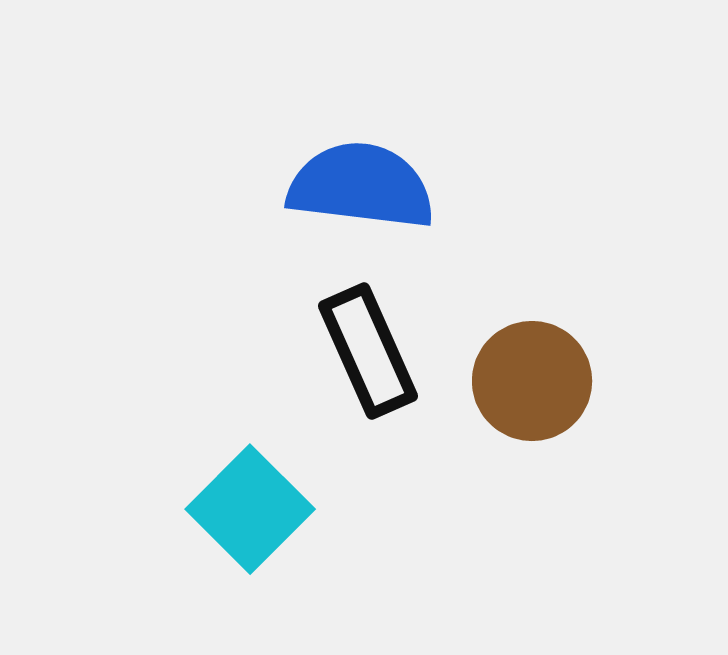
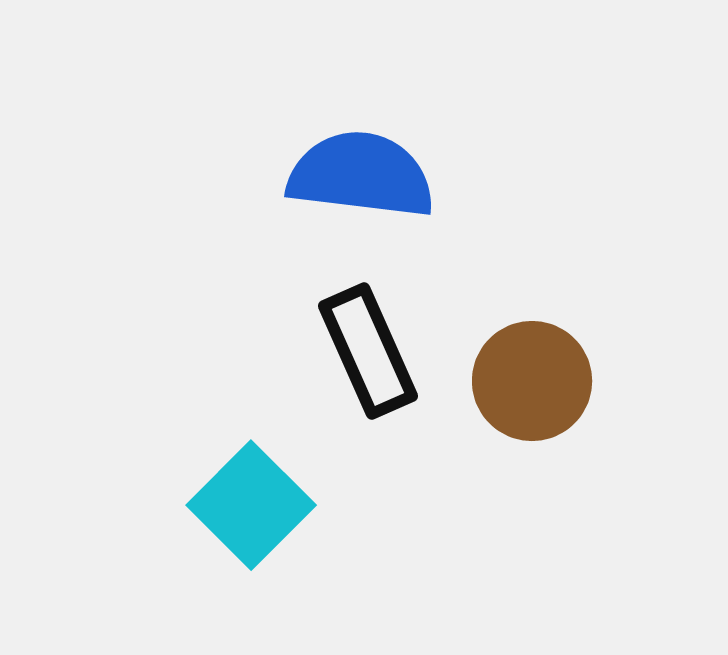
blue semicircle: moved 11 px up
cyan square: moved 1 px right, 4 px up
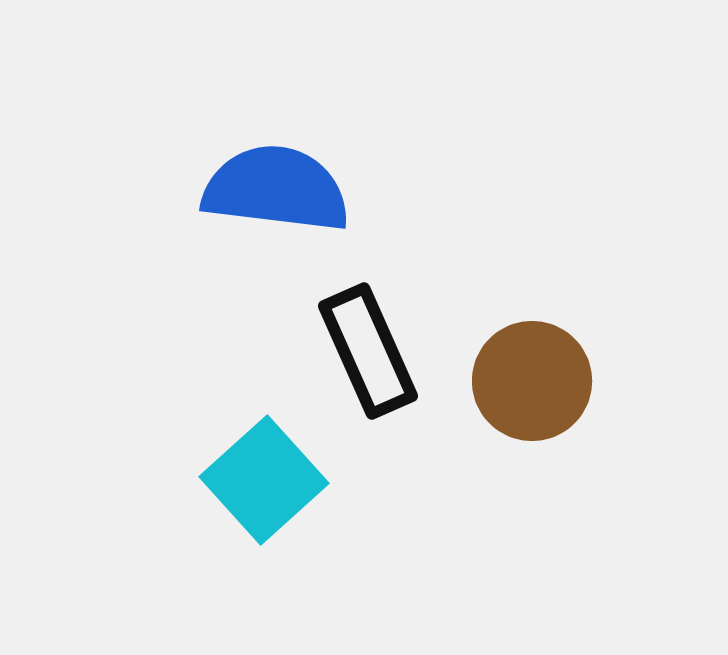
blue semicircle: moved 85 px left, 14 px down
cyan square: moved 13 px right, 25 px up; rotated 3 degrees clockwise
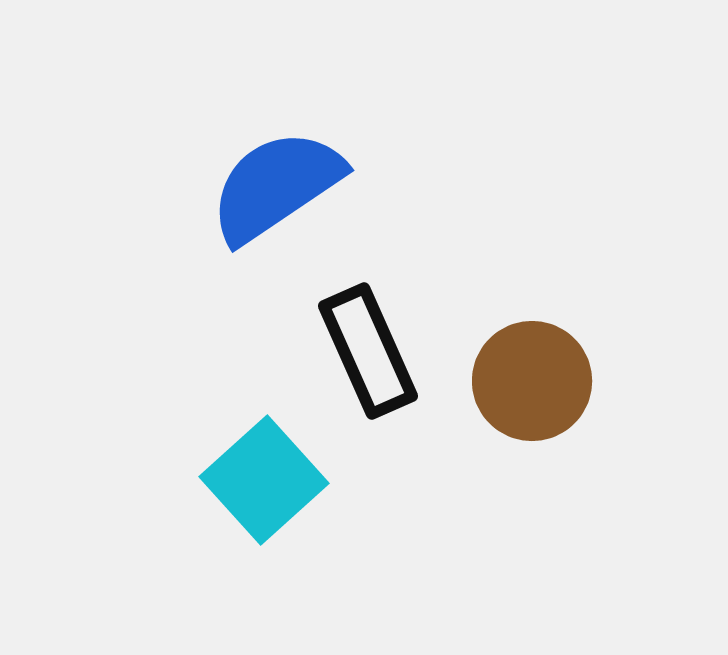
blue semicircle: moved 3 px up; rotated 41 degrees counterclockwise
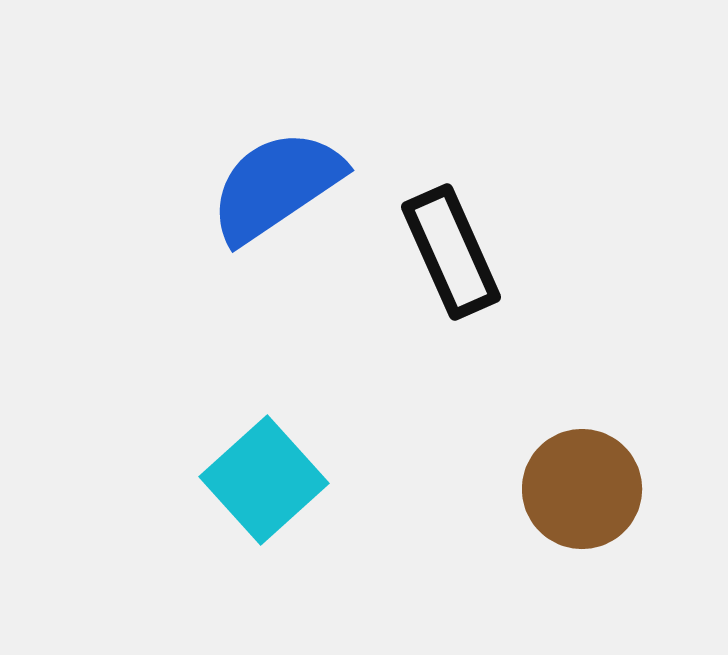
black rectangle: moved 83 px right, 99 px up
brown circle: moved 50 px right, 108 px down
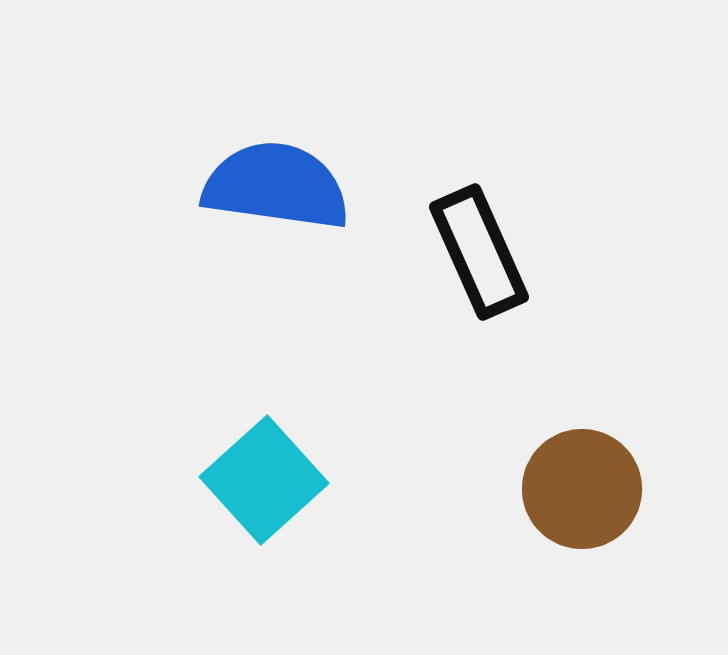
blue semicircle: rotated 42 degrees clockwise
black rectangle: moved 28 px right
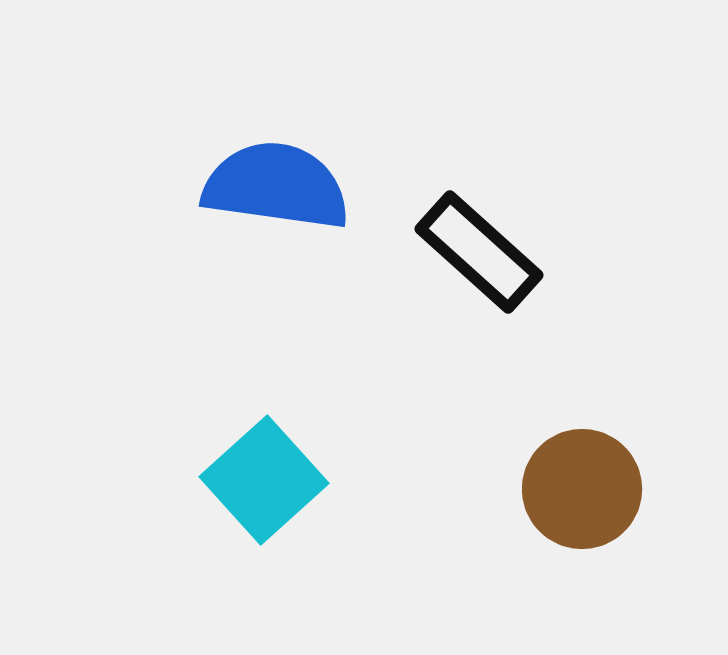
black rectangle: rotated 24 degrees counterclockwise
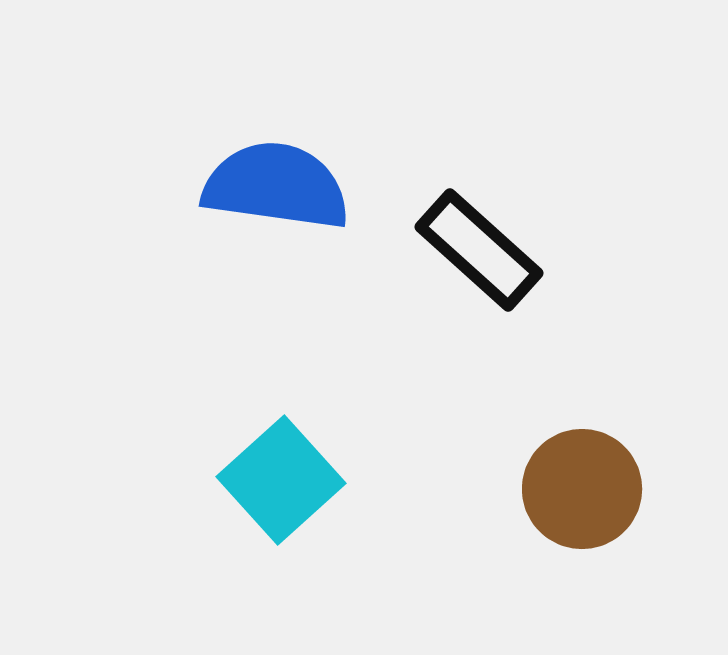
black rectangle: moved 2 px up
cyan square: moved 17 px right
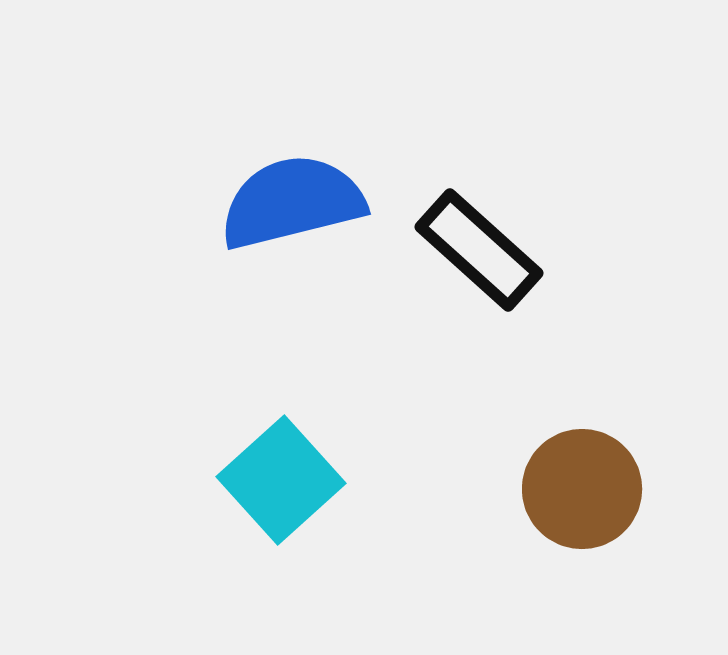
blue semicircle: moved 16 px right, 16 px down; rotated 22 degrees counterclockwise
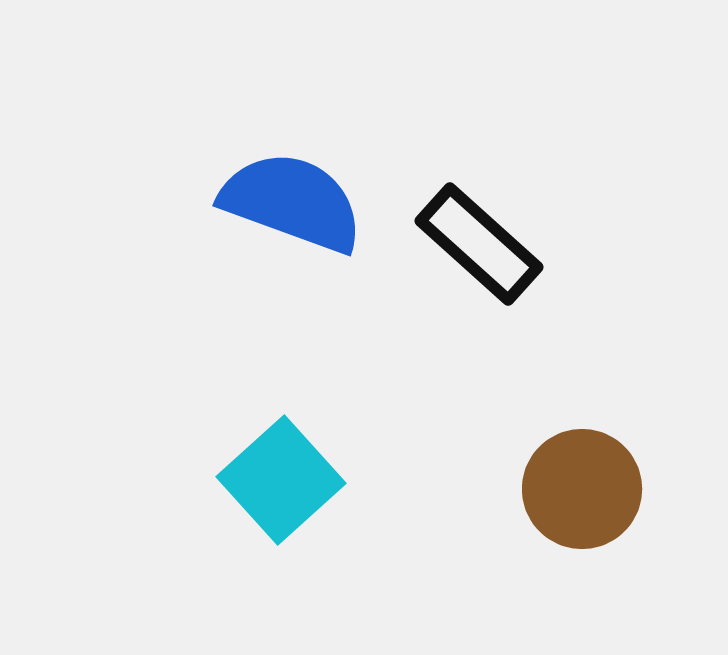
blue semicircle: rotated 34 degrees clockwise
black rectangle: moved 6 px up
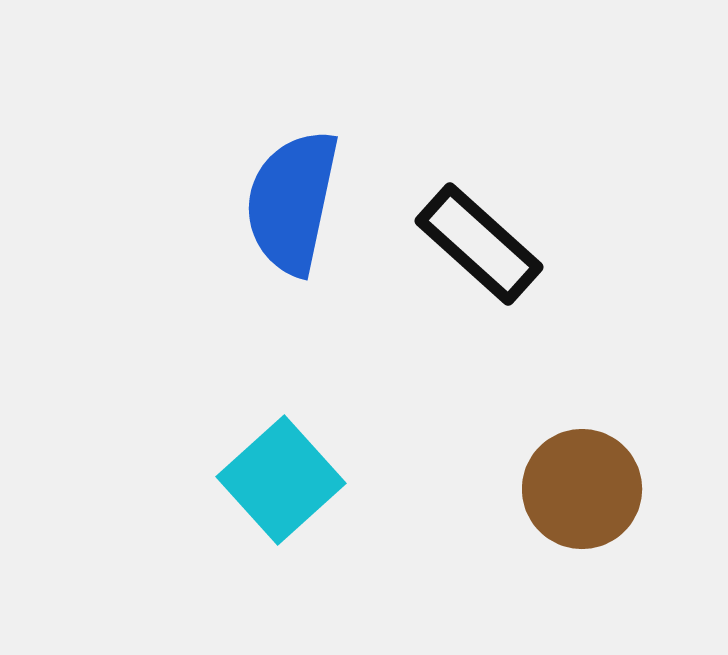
blue semicircle: rotated 98 degrees counterclockwise
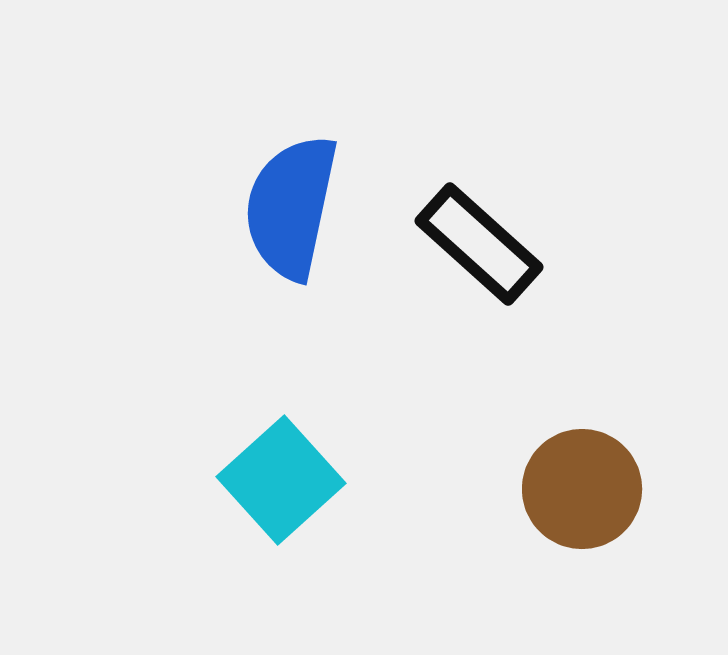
blue semicircle: moved 1 px left, 5 px down
